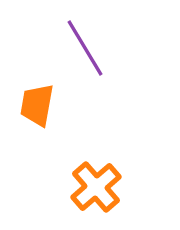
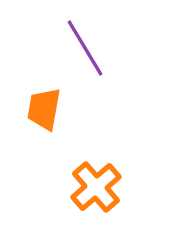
orange trapezoid: moved 7 px right, 4 px down
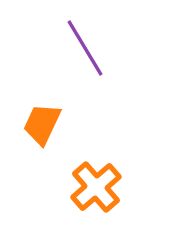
orange trapezoid: moved 2 px left, 15 px down; rotated 15 degrees clockwise
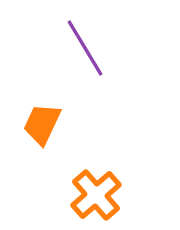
orange cross: moved 8 px down
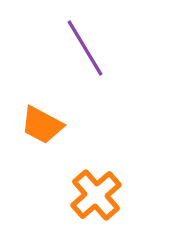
orange trapezoid: moved 1 px down; rotated 87 degrees counterclockwise
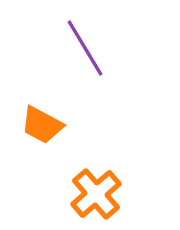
orange cross: moved 1 px up
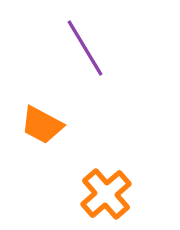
orange cross: moved 10 px right
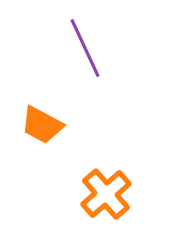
purple line: rotated 6 degrees clockwise
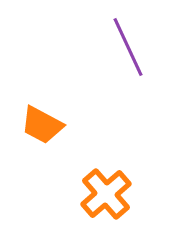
purple line: moved 43 px right, 1 px up
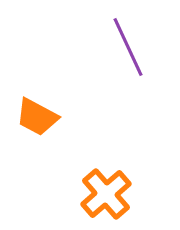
orange trapezoid: moved 5 px left, 8 px up
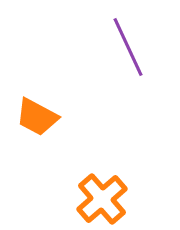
orange cross: moved 4 px left, 5 px down
